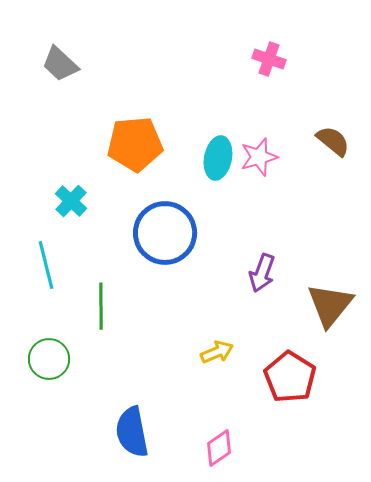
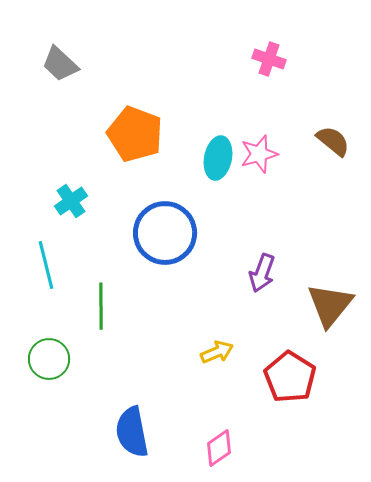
orange pentagon: moved 10 px up; rotated 26 degrees clockwise
pink star: moved 3 px up
cyan cross: rotated 12 degrees clockwise
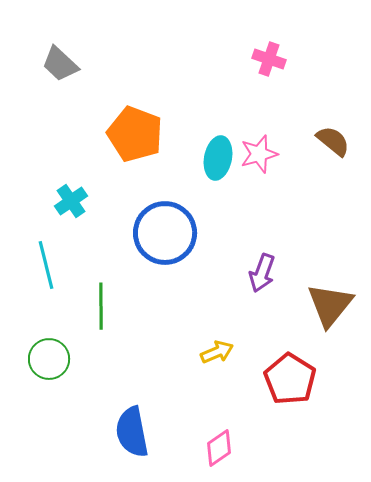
red pentagon: moved 2 px down
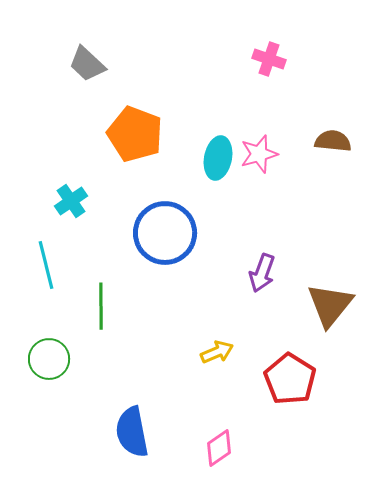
gray trapezoid: moved 27 px right
brown semicircle: rotated 33 degrees counterclockwise
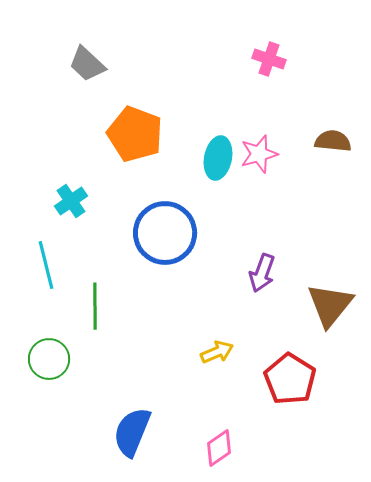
green line: moved 6 px left
blue semicircle: rotated 33 degrees clockwise
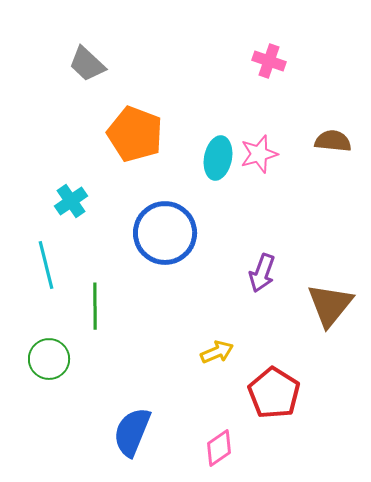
pink cross: moved 2 px down
red pentagon: moved 16 px left, 14 px down
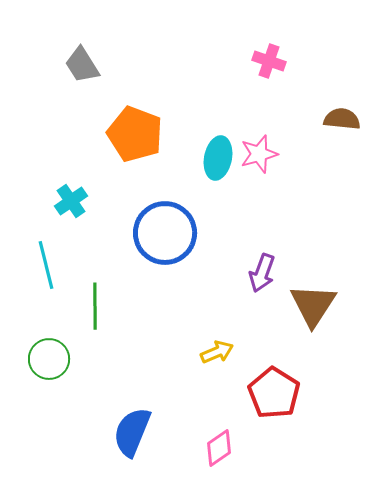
gray trapezoid: moved 5 px left, 1 px down; rotated 15 degrees clockwise
brown semicircle: moved 9 px right, 22 px up
brown triangle: moved 17 px left; rotated 6 degrees counterclockwise
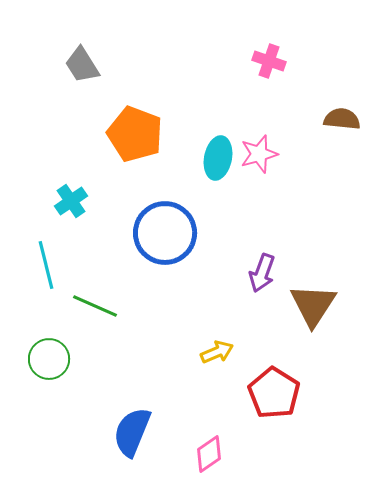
green line: rotated 66 degrees counterclockwise
pink diamond: moved 10 px left, 6 px down
